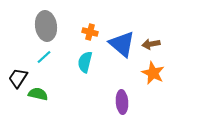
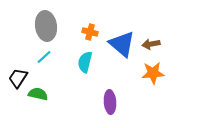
orange star: rotated 30 degrees counterclockwise
purple ellipse: moved 12 px left
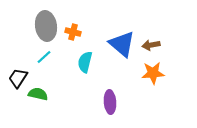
orange cross: moved 17 px left
brown arrow: moved 1 px down
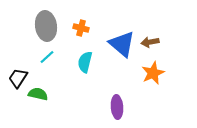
orange cross: moved 8 px right, 4 px up
brown arrow: moved 1 px left, 3 px up
cyan line: moved 3 px right
orange star: rotated 20 degrees counterclockwise
purple ellipse: moved 7 px right, 5 px down
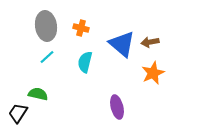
black trapezoid: moved 35 px down
purple ellipse: rotated 10 degrees counterclockwise
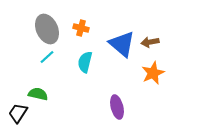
gray ellipse: moved 1 px right, 3 px down; rotated 16 degrees counterclockwise
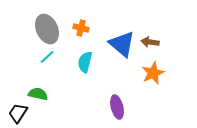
brown arrow: rotated 18 degrees clockwise
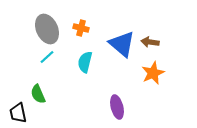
green semicircle: rotated 126 degrees counterclockwise
black trapezoid: rotated 45 degrees counterclockwise
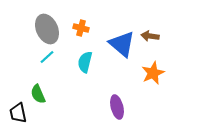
brown arrow: moved 6 px up
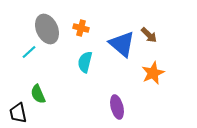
brown arrow: moved 1 px left, 1 px up; rotated 144 degrees counterclockwise
cyan line: moved 18 px left, 5 px up
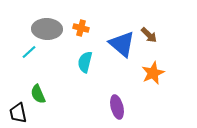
gray ellipse: rotated 64 degrees counterclockwise
